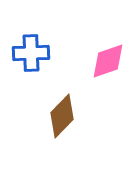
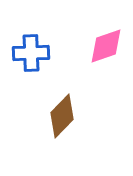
pink diamond: moved 2 px left, 15 px up
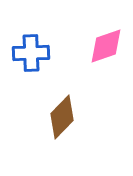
brown diamond: moved 1 px down
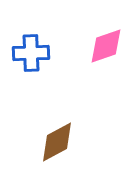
brown diamond: moved 5 px left, 25 px down; rotated 18 degrees clockwise
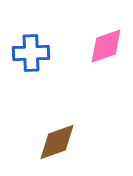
brown diamond: rotated 9 degrees clockwise
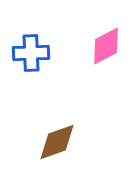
pink diamond: rotated 9 degrees counterclockwise
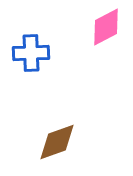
pink diamond: moved 19 px up
